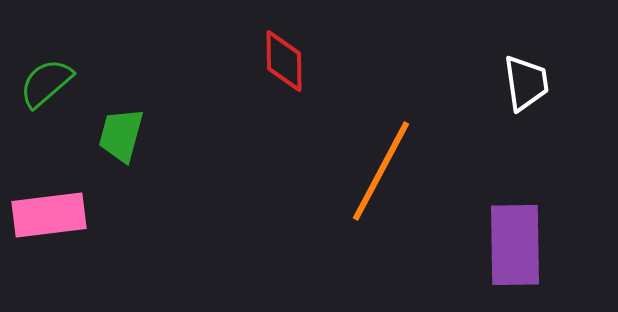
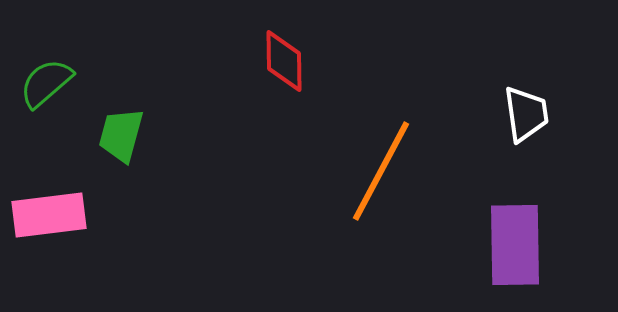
white trapezoid: moved 31 px down
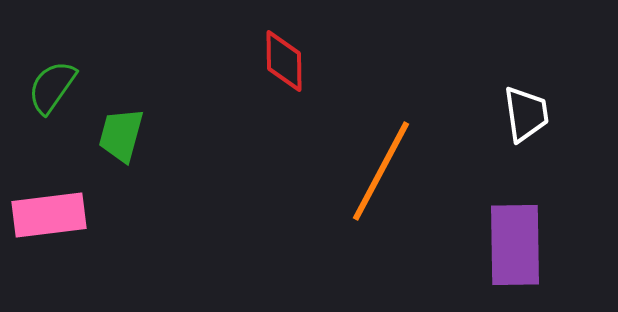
green semicircle: moved 6 px right, 4 px down; rotated 14 degrees counterclockwise
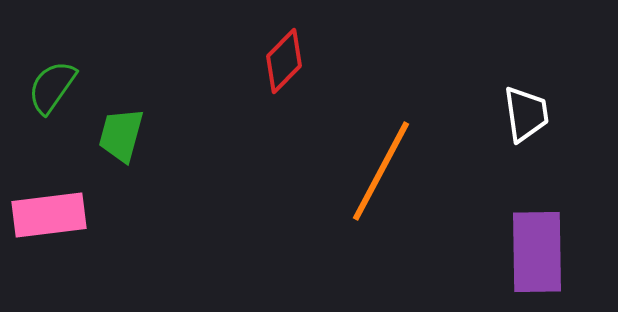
red diamond: rotated 46 degrees clockwise
purple rectangle: moved 22 px right, 7 px down
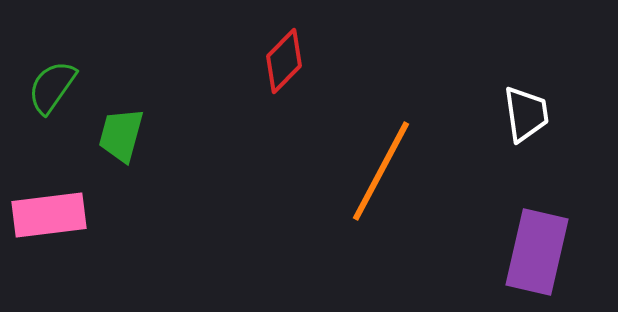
purple rectangle: rotated 14 degrees clockwise
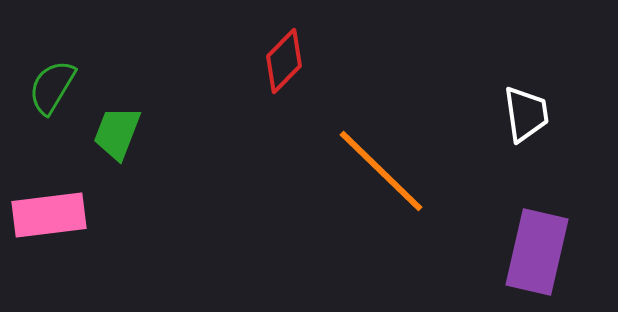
green semicircle: rotated 4 degrees counterclockwise
green trapezoid: moved 4 px left, 2 px up; rotated 6 degrees clockwise
orange line: rotated 74 degrees counterclockwise
